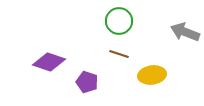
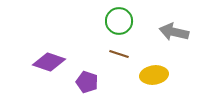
gray arrow: moved 11 px left; rotated 8 degrees counterclockwise
yellow ellipse: moved 2 px right
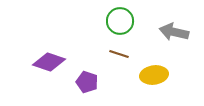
green circle: moved 1 px right
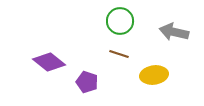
purple diamond: rotated 20 degrees clockwise
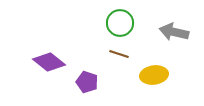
green circle: moved 2 px down
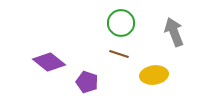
green circle: moved 1 px right
gray arrow: rotated 56 degrees clockwise
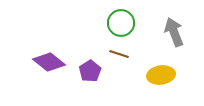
yellow ellipse: moved 7 px right
purple pentagon: moved 3 px right, 11 px up; rotated 20 degrees clockwise
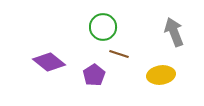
green circle: moved 18 px left, 4 px down
purple pentagon: moved 4 px right, 4 px down
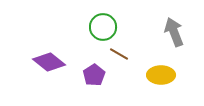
brown line: rotated 12 degrees clockwise
yellow ellipse: rotated 8 degrees clockwise
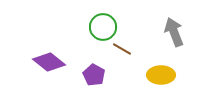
brown line: moved 3 px right, 5 px up
purple pentagon: rotated 10 degrees counterclockwise
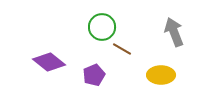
green circle: moved 1 px left
purple pentagon: rotated 20 degrees clockwise
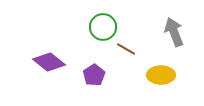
green circle: moved 1 px right
brown line: moved 4 px right
purple pentagon: rotated 10 degrees counterclockwise
